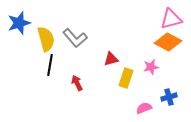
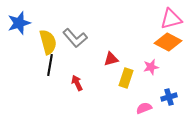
yellow semicircle: moved 2 px right, 3 px down
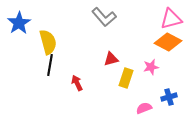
blue star: rotated 15 degrees counterclockwise
gray L-shape: moved 29 px right, 21 px up
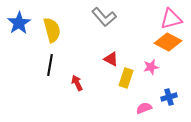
yellow semicircle: moved 4 px right, 12 px up
red triangle: rotated 42 degrees clockwise
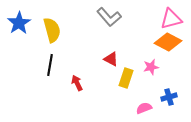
gray L-shape: moved 5 px right
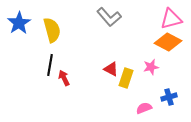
red triangle: moved 10 px down
red arrow: moved 13 px left, 5 px up
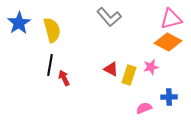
yellow rectangle: moved 3 px right, 3 px up
blue cross: rotated 14 degrees clockwise
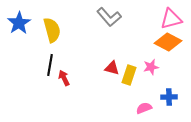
red triangle: moved 1 px right, 1 px up; rotated 14 degrees counterclockwise
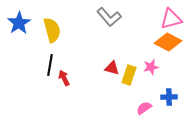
pink semicircle: rotated 14 degrees counterclockwise
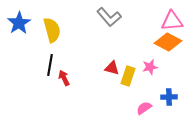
pink triangle: moved 1 px right, 2 px down; rotated 10 degrees clockwise
pink star: moved 1 px left
yellow rectangle: moved 1 px left, 1 px down
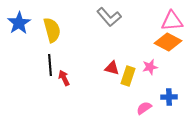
black line: rotated 15 degrees counterclockwise
